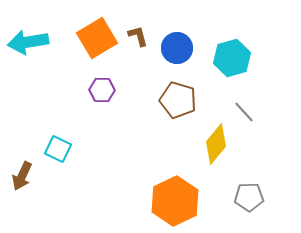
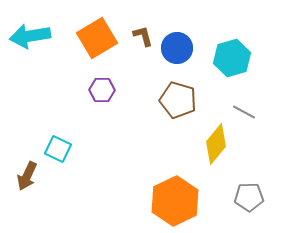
brown L-shape: moved 5 px right
cyan arrow: moved 2 px right, 6 px up
gray line: rotated 20 degrees counterclockwise
brown arrow: moved 5 px right
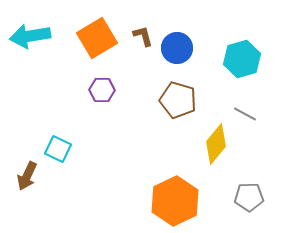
cyan hexagon: moved 10 px right, 1 px down
gray line: moved 1 px right, 2 px down
